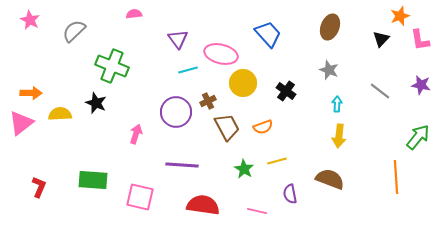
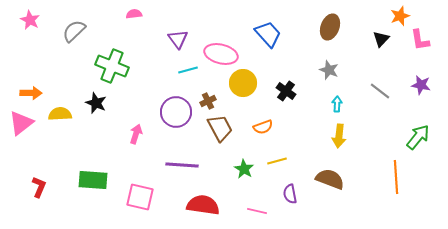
brown trapezoid: moved 7 px left, 1 px down
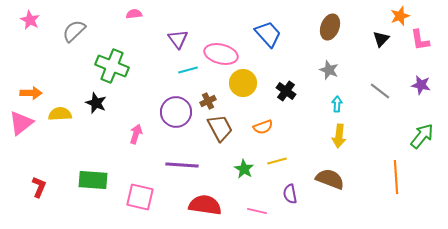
green arrow: moved 4 px right, 1 px up
red semicircle: moved 2 px right
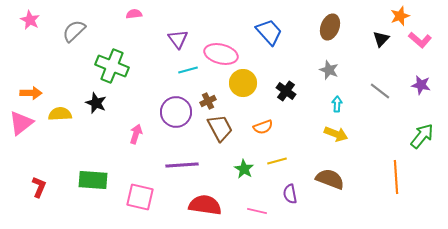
blue trapezoid: moved 1 px right, 2 px up
pink L-shape: rotated 40 degrees counterclockwise
yellow arrow: moved 3 px left, 2 px up; rotated 75 degrees counterclockwise
purple line: rotated 8 degrees counterclockwise
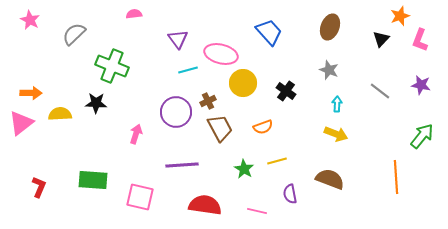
gray semicircle: moved 3 px down
pink L-shape: rotated 70 degrees clockwise
black star: rotated 20 degrees counterclockwise
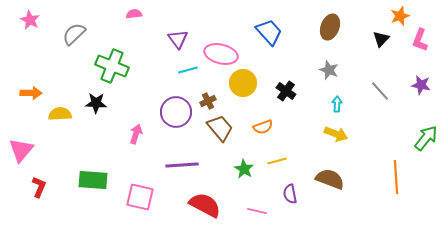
gray line: rotated 10 degrees clockwise
pink triangle: moved 27 px down; rotated 12 degrees counterclockwise
brown trapezoid: rotated 12 degrees counterclockwise
green arrow: moved 4 px right, 2 px down
red semicircle: rotated 20 degrees clockwise
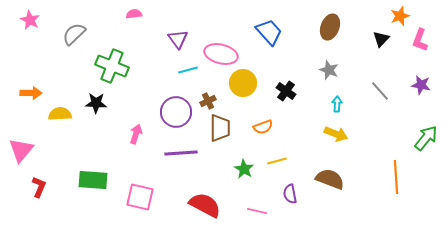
brown trapezoid: rotated 40 degrees clockwise
purple line: moved 1 px left, 12 px up
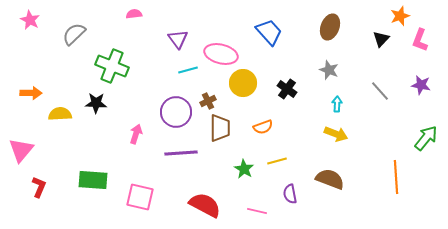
black cross: moved 1 px right, 2 px up
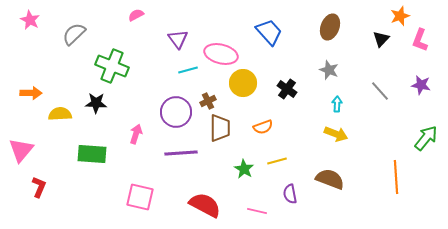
pink semicircle: moved 2 px right, 1 px down; rotated 21 degrees counterclockwise
green rectangle: moved 1 px left, 26 px up
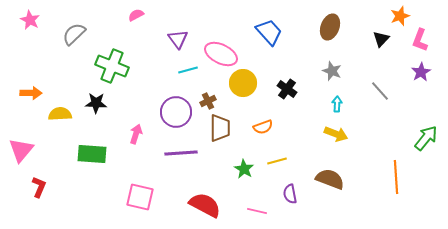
pink ellipse: rotated 12 degrees clockwise
gray star: moved 3 px right, 1 px down
purple star: moved 13 px up; rotated 30 degrees clockwise
